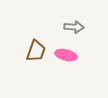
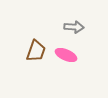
pink ellipse: rotated 10 degrees clockwise
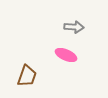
brown trapezoid: moved 9 px left, 25 px down
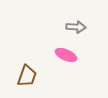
gray arrow: moved 2 px right
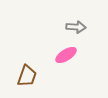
pink ellipse: rotated 55 degrees counterclockwise
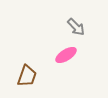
gray arrow: rotated 42 degrees clockwise
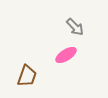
gray arrow: moved 1 px left
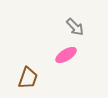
brown trapezoid: moved 1 px right, 2 px down
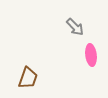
pink ellipse: moved 25 px right; rotated 65 degrees counterclockwise
